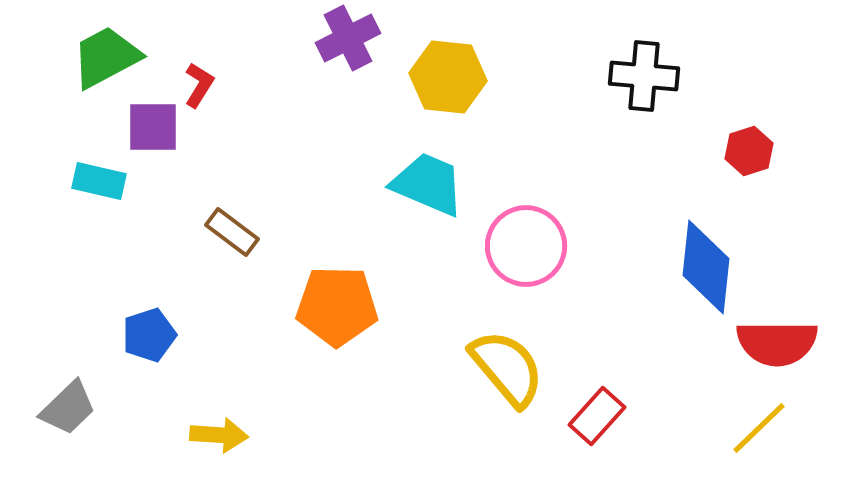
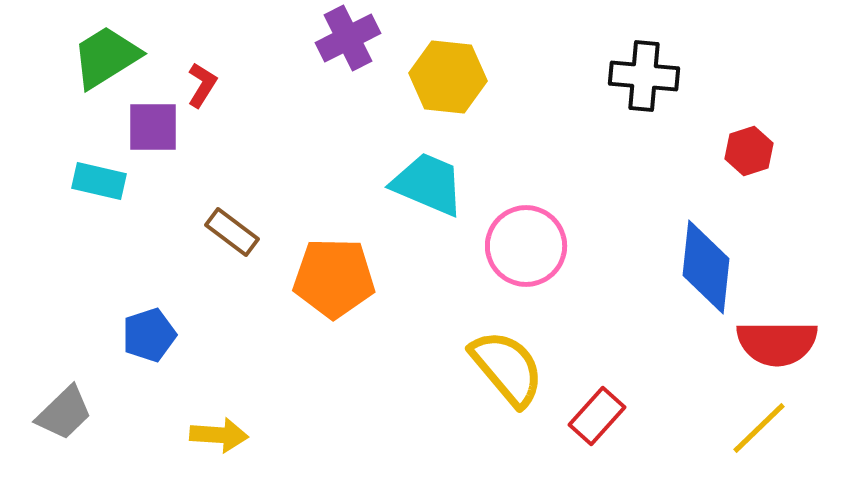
green trapezoid: rotated 4 degrees counterclockwise
red L-shape: moved 3 px right
orange pentagon: moved 3 px left, 28 px up
gray trapezoid: moved 4 px left, 5 px down
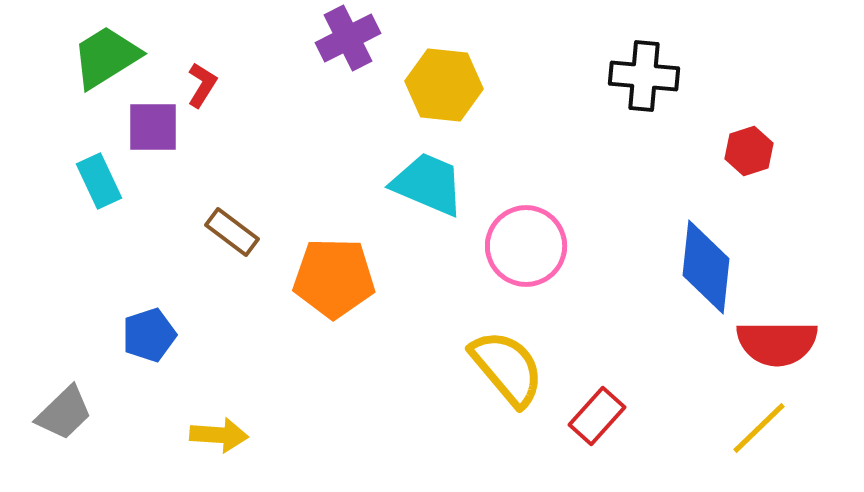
yellow hexagon: moved 4 px left, 8 px down
cyan rectangle: rotated 52 degrees clockwise
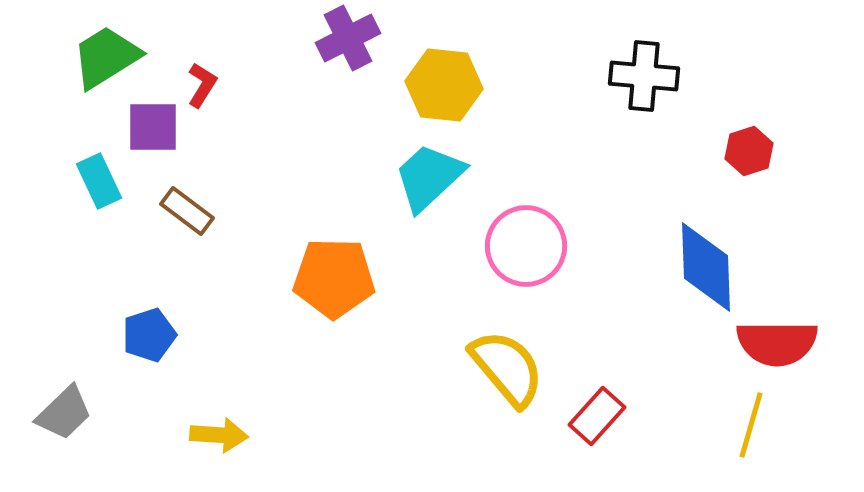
cyan trapezoid: moved 1 px right, 7 px up; rotated 66 degrees counterclockwise
brown rectangle: moved 45 px left, 21 px up
blue diamond: rotated 8 degrees counterclockwise
yellow line: moved 8 px left, 3 px up; rotated 30 degrees counterclockwise
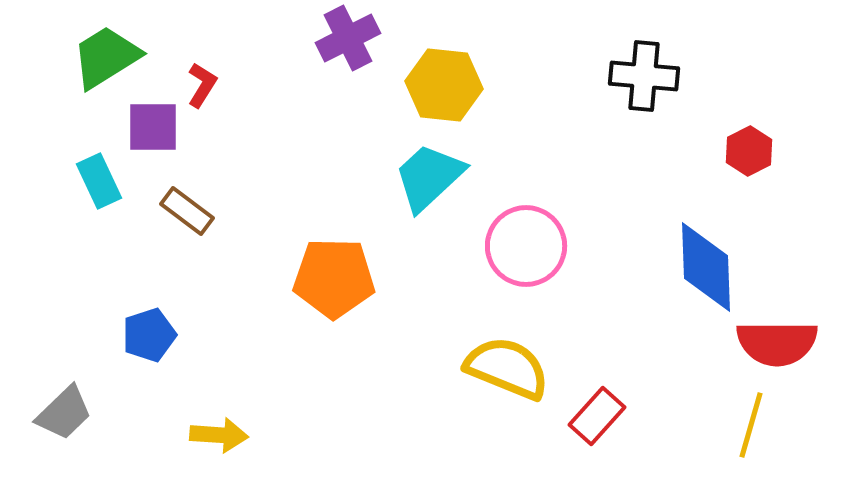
red hexagon: rotated 9 degrees counterclockwise
yellow semicircle: rotated 28 degrees counterclockwise
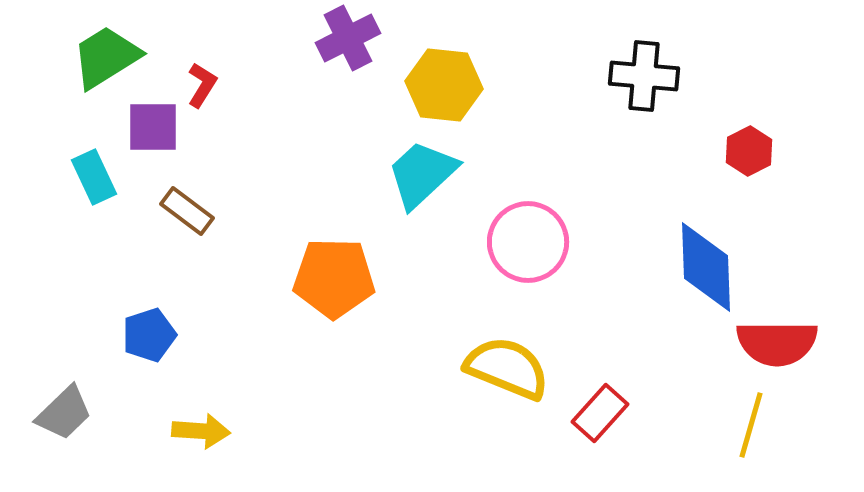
cyan trapezoid: moved 7 px left, 3 px up
cyan rectangle: moved 5 px left, 4 px up
pink circle: moved 2 px right, 4 px up
red rectangle: moved 3 px right, 3 px up
yellow arrow: moved 18 px left, 4 px up
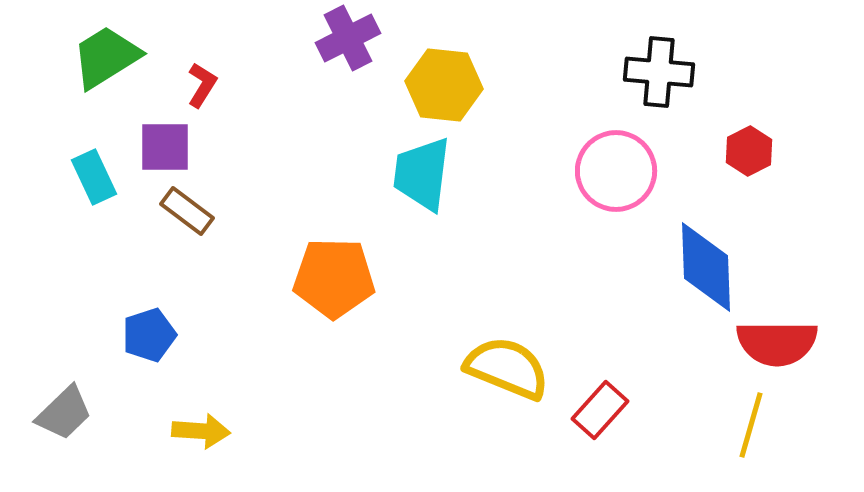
black cross: moved 15 px right, 4 px up
purple square: moved 12 px right, 20 px down
cyan trapezoid: rotated 40 degrees counterclockwise
pink circle: moved 88 px right, 71 px up
red rectangle: moved 3 px up
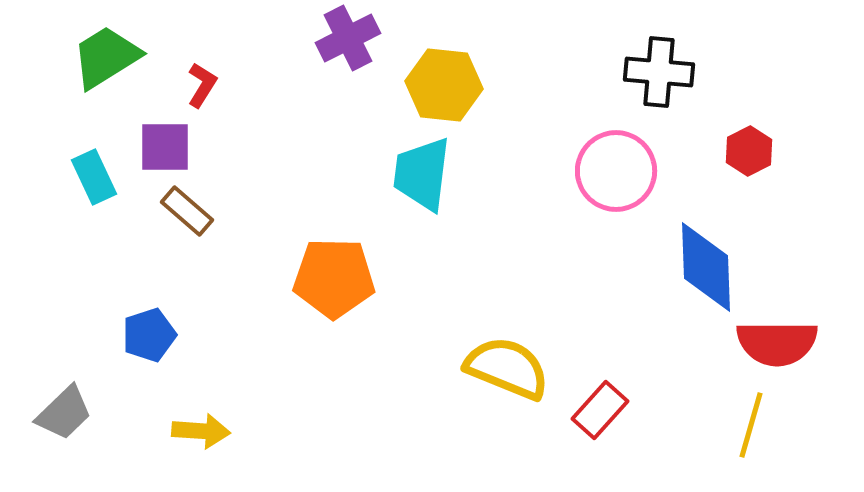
brown rectangle: rotated 4 degrees clockwise
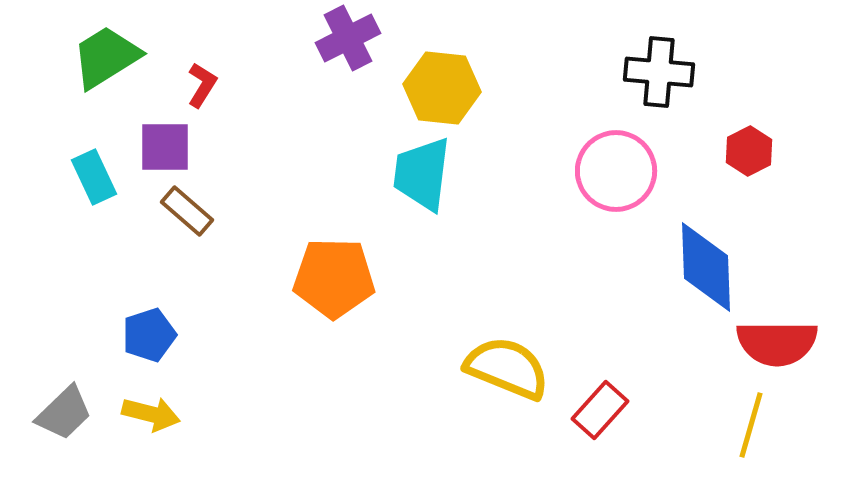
yellow hexagon: moved 2 px left, 3 px down
yellow arrow: moved 50 px left, 17 px up; rotated 10 degrees clockwise
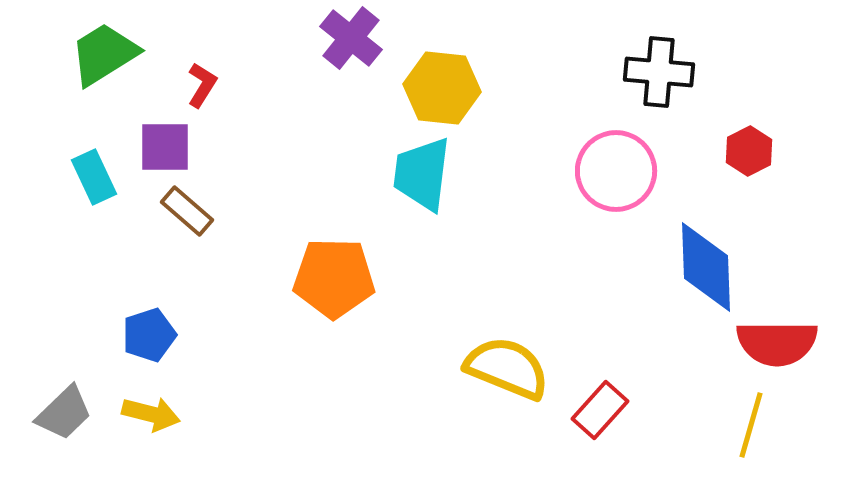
purple cross: moved 3 px right; rotated 24 degrees counterclockwise
green trapezoid: moved 2 px left, 3 px up
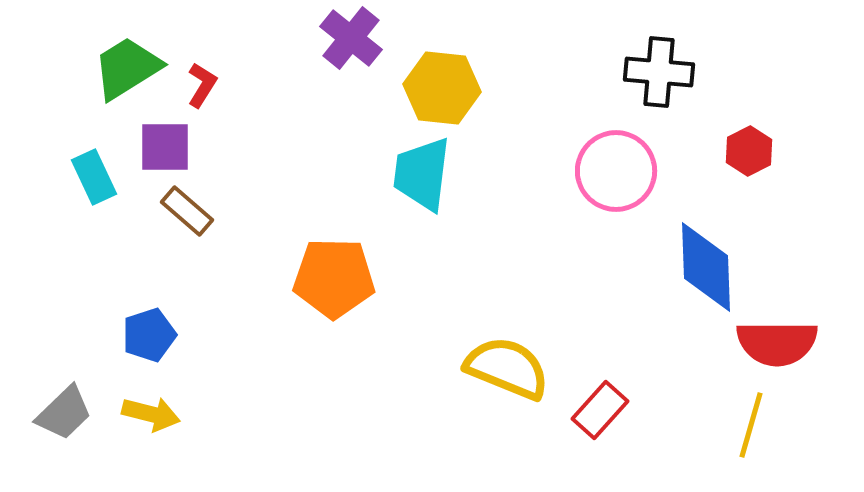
green trapezoid: moved 23 px right, 14 px down
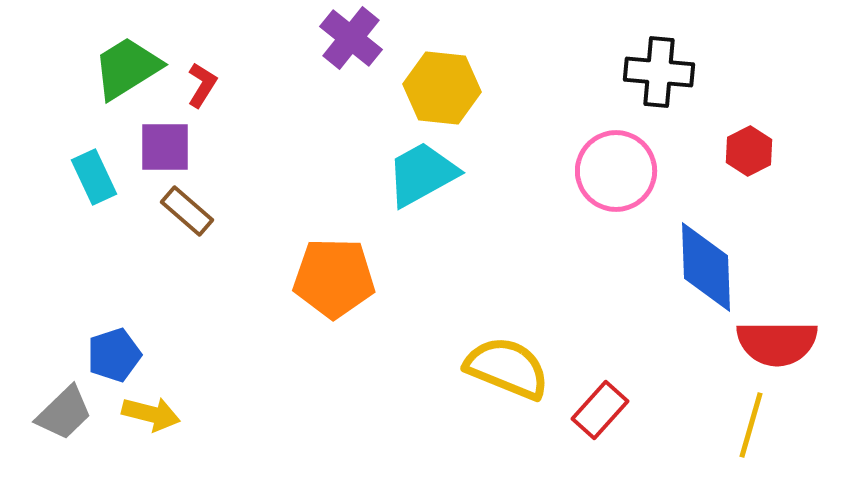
cyan trapezoid: rotated 54 degrees clockwise
blue pentagon: moved 35 px left, 20 px down
